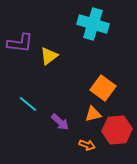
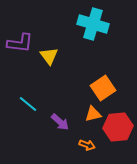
yellow triangle: rotated 30 degrees counterclockwise
orange square: rotated 20 degrees clockwise
red hexagon: moved 1 px right, 3 px up
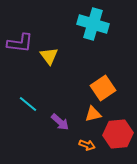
red hexagon: moved 7 px down
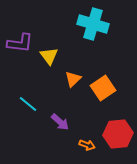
orange triangle: moved 20 px left, 35 px up; rotated 30 degrees counterclockwise
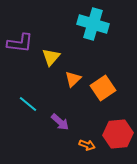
yellow triangle: moved 2 px right, 1 px down; rotated 18 degrees clockwise
